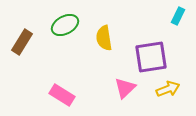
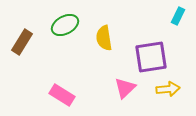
yellow arrow: rotated 15 degrees clockwise
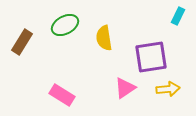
pink triangle: rotated 10 degrees clockwise
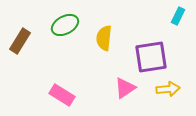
yellow semicircle: rotated 15 degrees clockwise
brown rectangle: moved 2 px left, 1 px up
